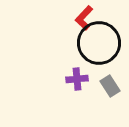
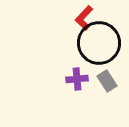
gray rectangle: moved 3 px left, 5 px up
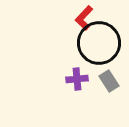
gray rectangle: moved 2 px right
